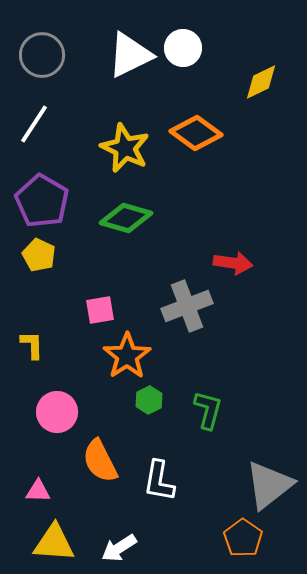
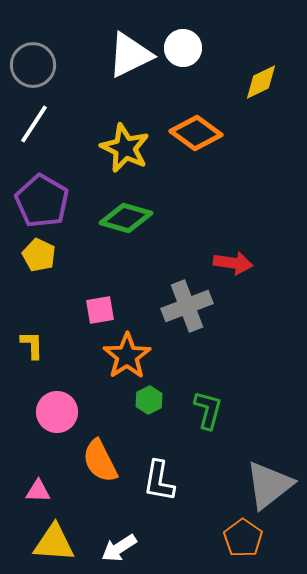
gray circle: moved 9 px left, 10 px down
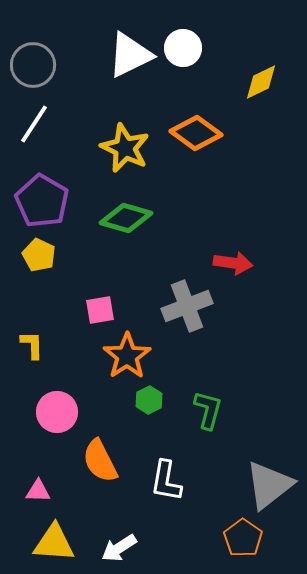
white L-shape: moved 7 px right
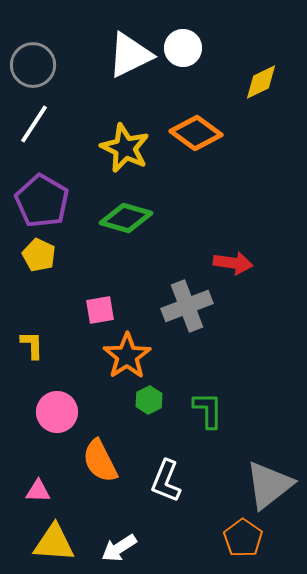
green L-shape: rotated 15 degrees counterclockwise
white L-shape: rotated 12 degrees clockwise
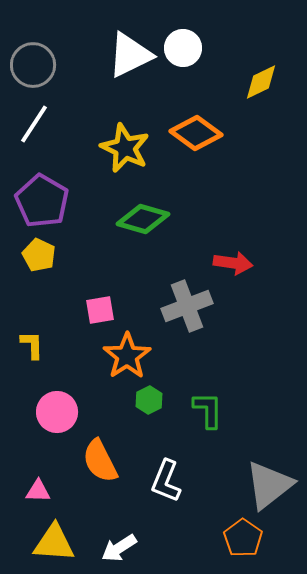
green diamond: moved 17 px right, 1 px down
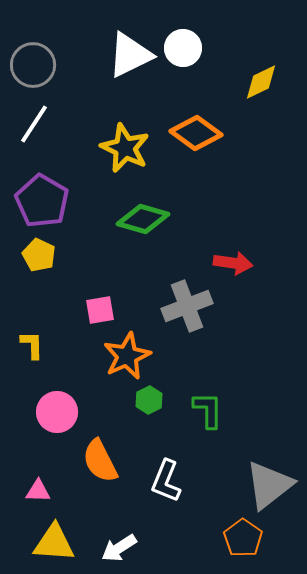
orange star: rotated 9 degrees clockwise
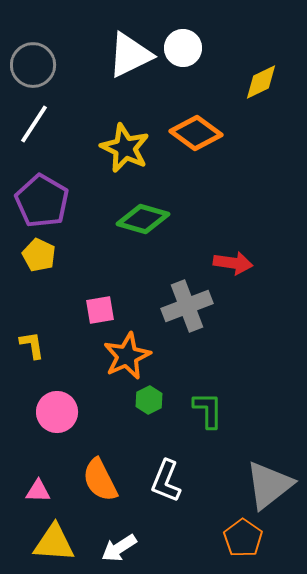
yellow L-shape: rotated 8 degrees counterclockwise
orange semicircle: moved 19 px down
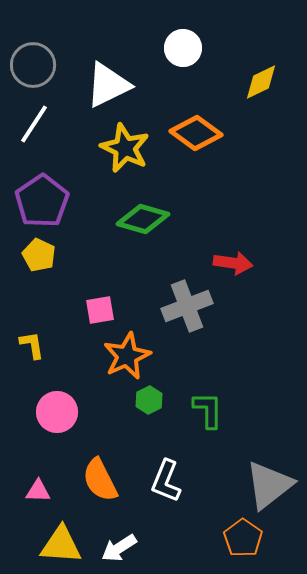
white triangle: moved 22 px left, 30 px down
purple pentagon: rotated 8 degrees clockwise
yellow triangle: moved 7 px right, 2 px down
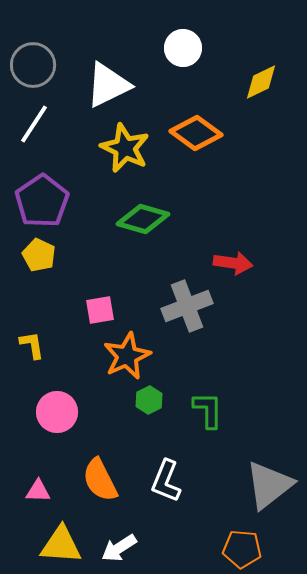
orange pentagon: moved 1 px left, 11 px down; rotated 30 degrees counterclockwise
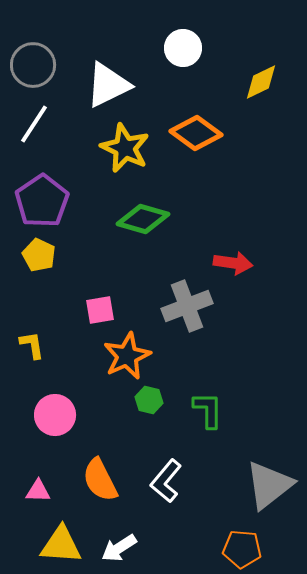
green hexagon: rotated 20 degrees counterclockwise
pink circle: moved 2 px left, 3 px down
white L-shape: rotated 18 degrees clockwise
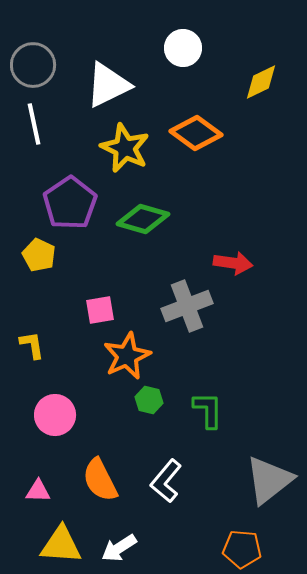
white line: rotated 45 degrees counterclockwise
purple pentagon: moved 28 px right, 2 px down
gray triangle: moved 5 px up
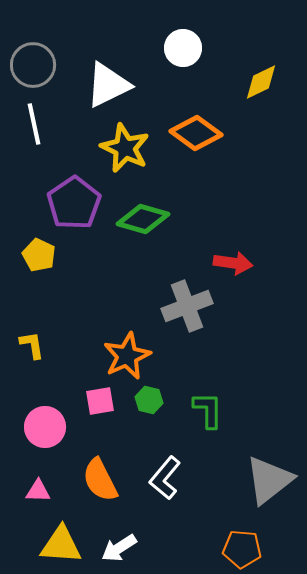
purple pentagon: moved 4 px right
pink square: moved 91 px down
pink circle: moved 10 px left, 12 px down
white L-shape: moved 1 px left, 3 px up
